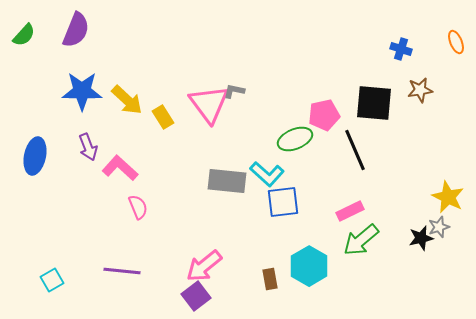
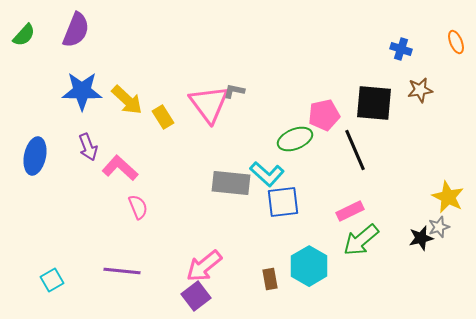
gray rectangle: moved 4 px right, 2 px down
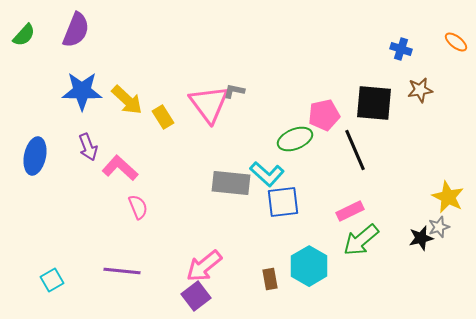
orange ellipse: rotated 30 degrees counterclockwise
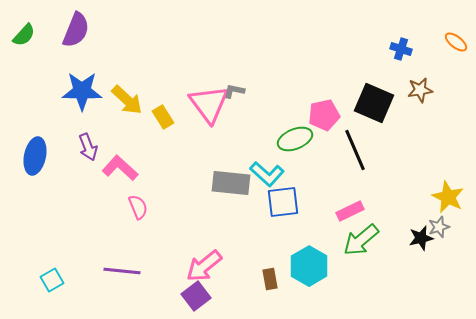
black square: rotated 18 degrees clockwise
